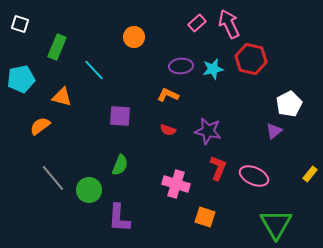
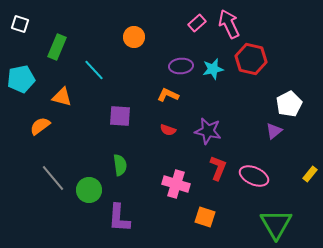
green semicircle: rotated 30 degrees counterclockwise
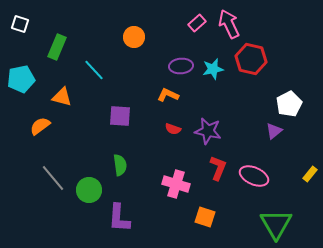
red semicircle: moved 5 px right, 1 px up
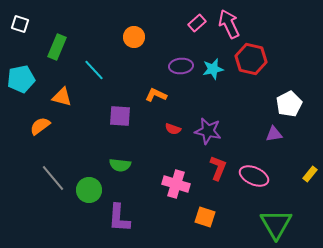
orange L-shape: moved 12 px left
purple triangle: moved 3 px down; rotated 30 degrees clockwise
green semicircle: rotated 105 degrees clockwise
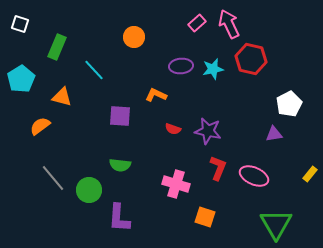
cyan pentagon: rotated 20 degrees counterclockwise
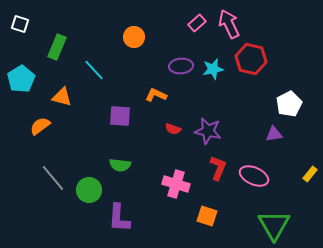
orange square: moved 2 px right, 1 px up
green triangle: moved 2 px left, 1 px down
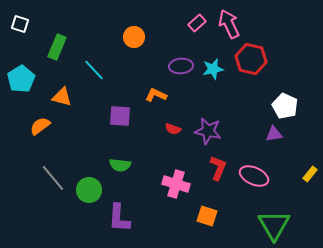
white pentagon: moved 4 px left, 2 px down; rotated 20 degrees counterclockwise
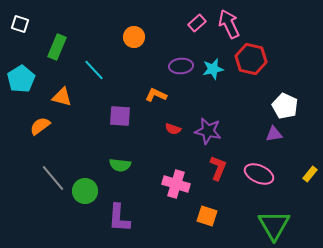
pink ellipse: moved 5 px right, 2 px up
green circle: moved 4 px left, 1 px down
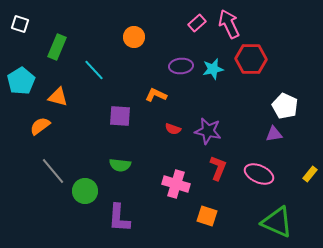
red hexagon: rotated 12 degrees counterclockwise
cyan pentagon: moved 2 px down
orange triangle: moved 4 px left
gray line: moved 7 px up
green triangle: moved 3 px right, 3 px up; rotated 36 degrees counterclockwise
